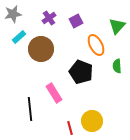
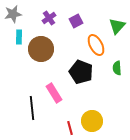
cyan rectangle: rotated 48 degrees counterclockwise
green semicircle: moved 2 px down
black line: moved 2 px right, 1 px up
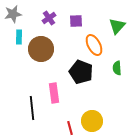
purple square: rotated 24 degrees clockwise
orange ellipse: moved 2 px left
pink rectangle: rotated 24 degrees clockwise
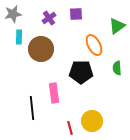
purple square: moved 7 px up
green triangle: rotated 12 degrees clockwise
black pentagon: rotated 20 degrees counterclockwise
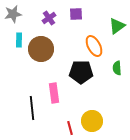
cyan rectangle: moved 3 px down
orange ellipse: moved 1 px down
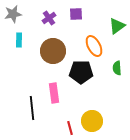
brown circle: moved 12 px right, 2 px down
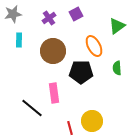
purple square: rotated 24 degrees counterclockwise
black line: rotated 45 degrees counterclockwise
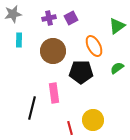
purple square: moved 5 px left, 4 px down
purple cross: rotated 24 degrees clockwise
green semicircle: rotated 56 degrees clockwise
black line: rotated 65 degrees clockwise
yellow circle: moved 1 px right, 1 px up
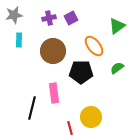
gray star: moved 1 px right, 1 px down
orange ellipse: rotated 10 degrees counterclockwise
yellow circle: moved 2 px left, 3 px up
